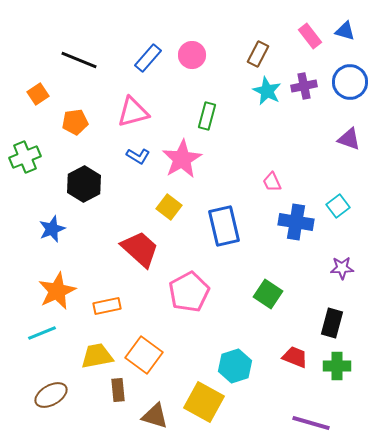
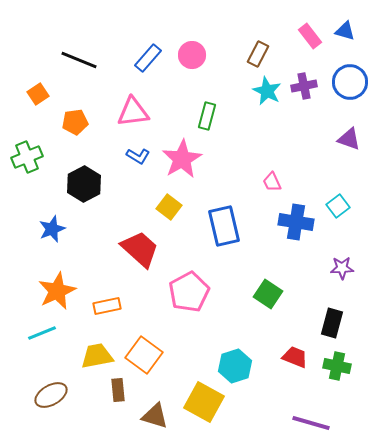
pink triangle at (133, 112): rotated 8 degrees clockwise
green cross at (25, 157): moved 2 px right
green cross at (337, 366): rotated 12 degrees clockwise
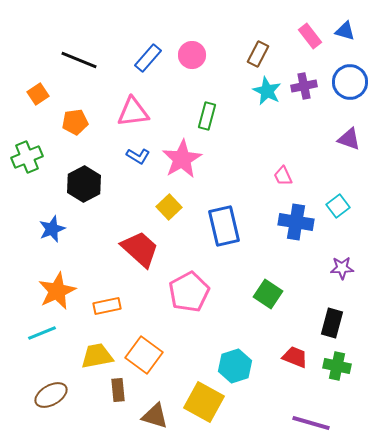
pink trapezoid at (272, 182): moved 11 px right, 6 px up
yellow square at (169, 207): rotated 10 degrees clockwise
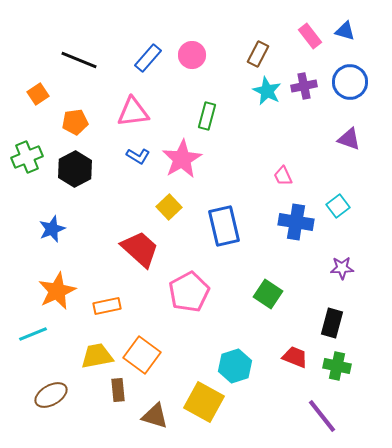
black hexagon at (84, 184): moved 9 px left, 15 px up
cyan line at (42, 333): moved 9 px left, 1 px down
orange square at (144, 355): moved 2 px left
purple line at (311, 423): moved 11 px right, 7 px up; rotated 36 degrees clockwise
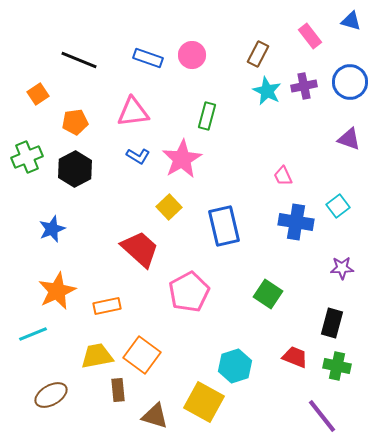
blue triangle at (345, 31): moved 6 px right, 10 px up
blue rectangle at (148, 58): rotated 68 degrees clockwise
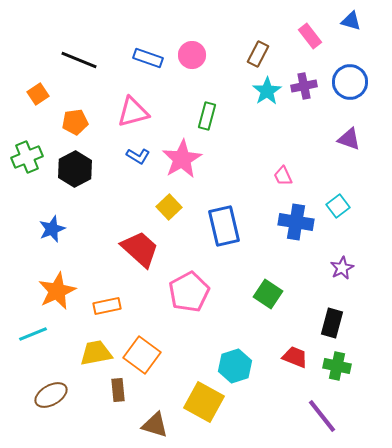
cyan star at (267, 91): rotated 12 degrees clockwise
pink triangle at (133, 112): rotated 8 degrees counterclockwise
purple star at (342, 268): rotated 25 degrees counterclockwise
yellow trapezoid at (97, 356): moved 1 px left, 3 px up
brown triangle at (155, 416): moved 9 px down
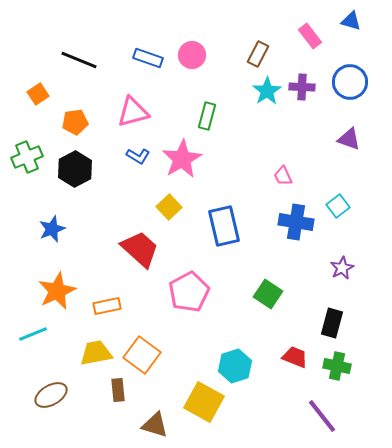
purple cross at (304, 86): moved 2 px left, 1 px down; rotated 15 degrees clockwise
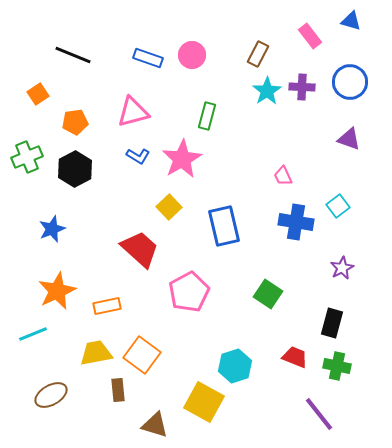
black line at (79, 60): moved 6 px left, 5 px up
purple line at (322, 416): moved 3 px left, 2 px up
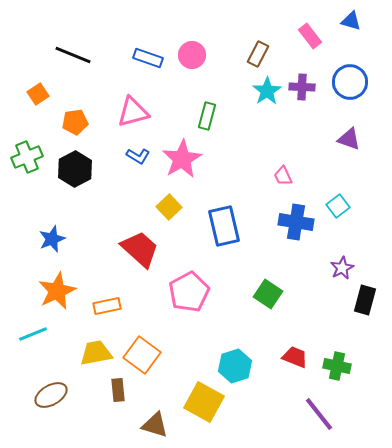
blue star at (52, 229): moved 10 px down
black rectangle at (332, 323): moved 33 px right, 23 px up
